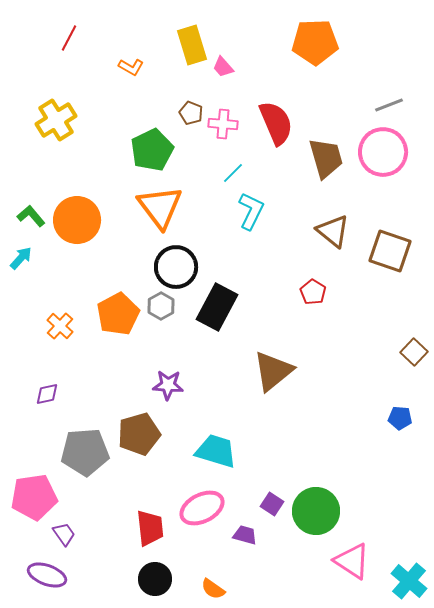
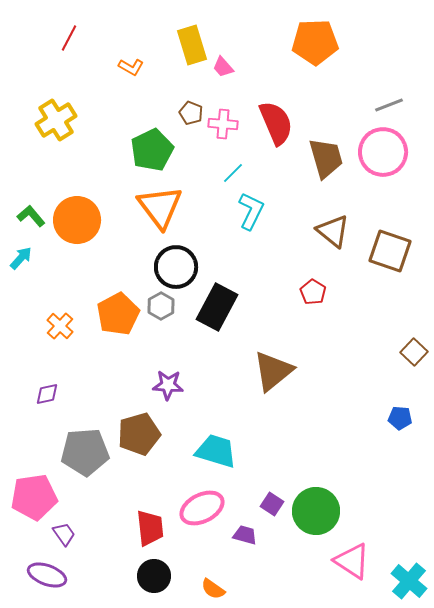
black circle at (155, 579): moved 1 px left, 3 px up
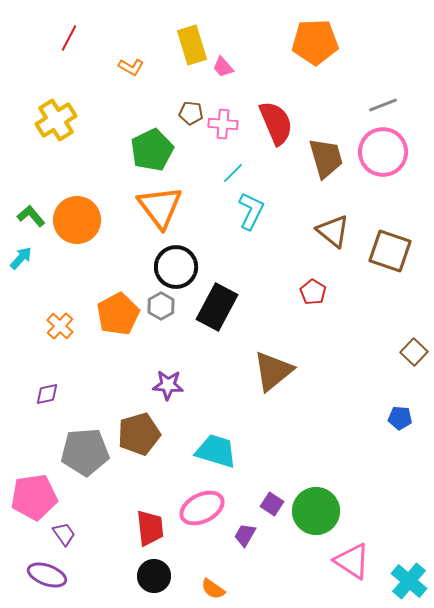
gray line at (389, 105): moved 6 px left
brown pentagon at (191, 113): rotated 15 degrees counterclockwise
purple trapezoid at (245, 535): rotated 75 degrees counterclockwise
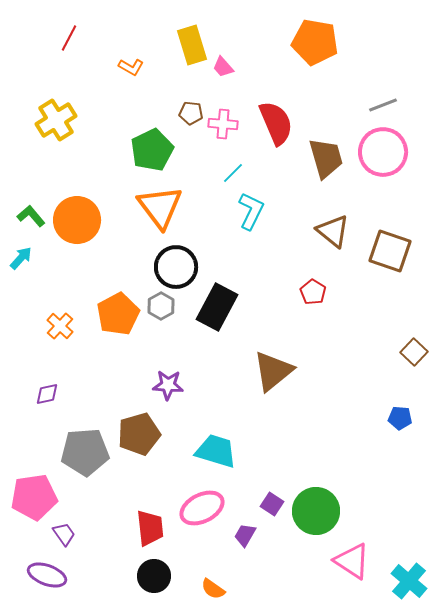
orange pentagon at (315, 42): rotated 12 degrees clockwise
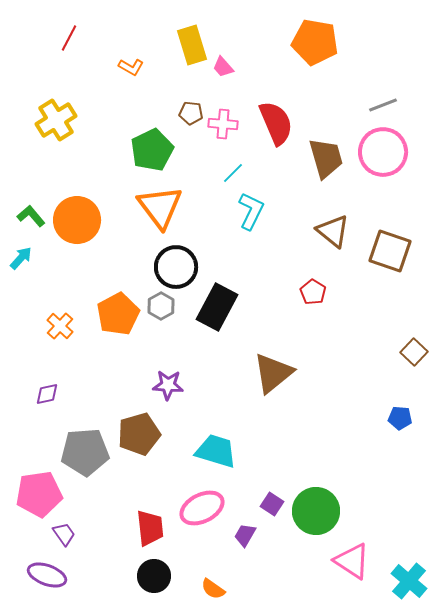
brown triangle at (273, 371): moved 2 px down
pink pentagon at (34, 497): moved 5 px right, 3 px up
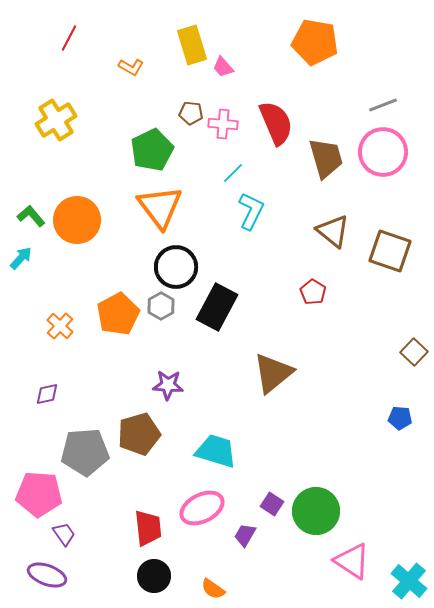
pink pentagon at (39, 494): rotated 12 degrees clockwise
red trapezoid at (150, 528): moved 2 px left
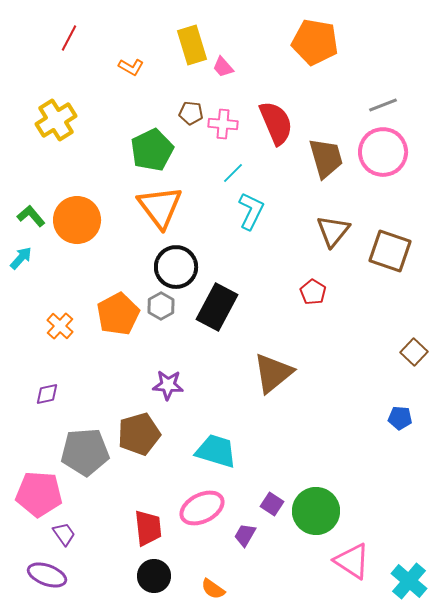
brown triangle at (333, 231): rotated 30 degrees clockwise
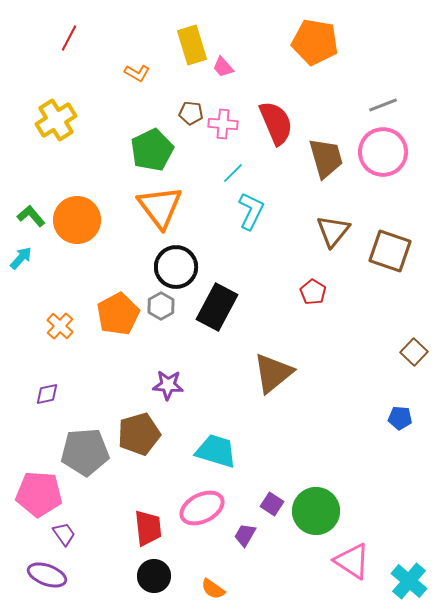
orange L-shape at (131, 67): moved 6 px right, 6 px down
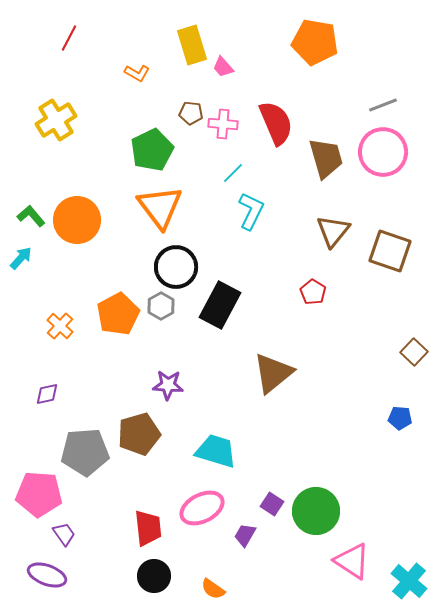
black rectangle at (217, 307): moved 3 px right, 2 px up
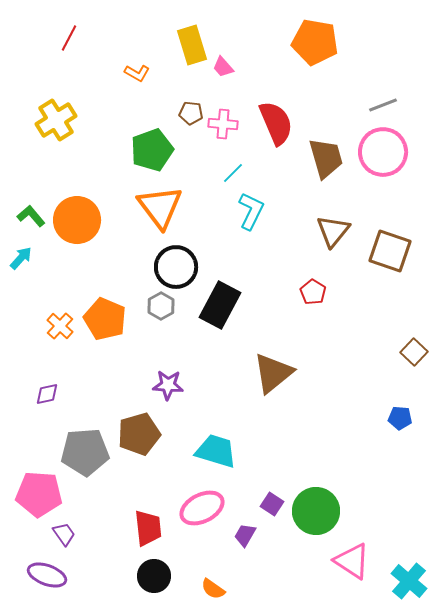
green pentagon at (152, 150): rotated 6 degrees clockwise
orange pentagon at (118, 314): moved 13 px left, 5 px down; rotated 21 degrees counterclockwise
